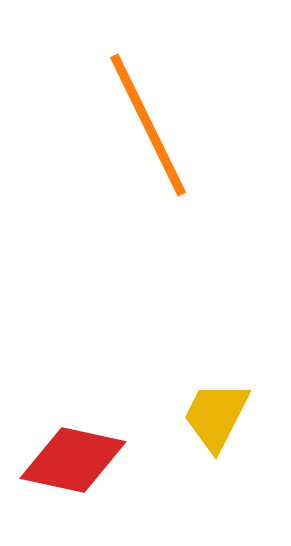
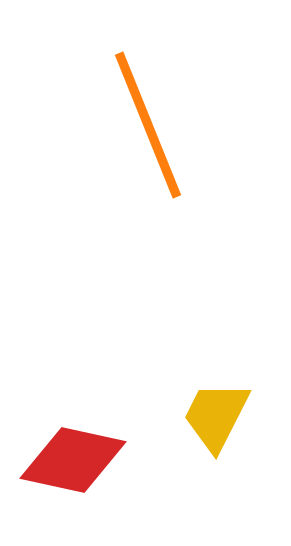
orange line: rotated 4 degrees clockwise
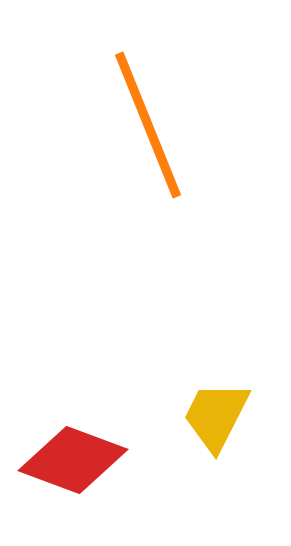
red diamond: rotated 8 degrees clockwise
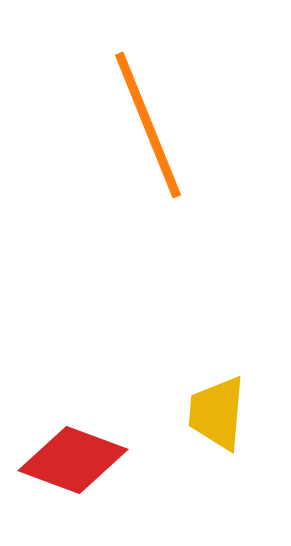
yellow trapezoid: moved 1 px right, 3 px up; rotated 22 degrees counterclockwise
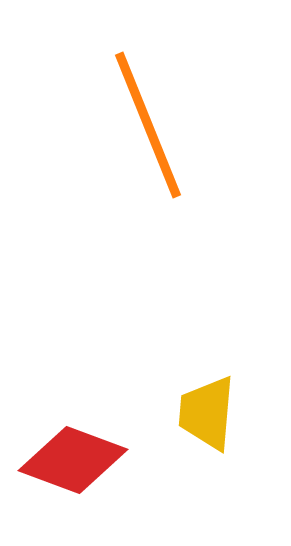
yellow trapezoid: moved 10 px left
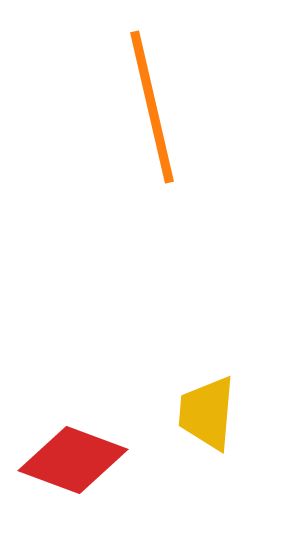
orange line: moved 4 px right, 18 px up; rotated 9 degrees clockwise
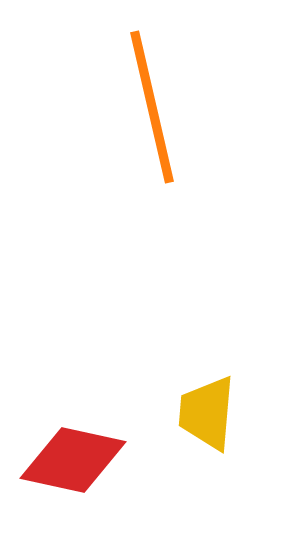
red diamond: rotated 8 degrees counterclockwise
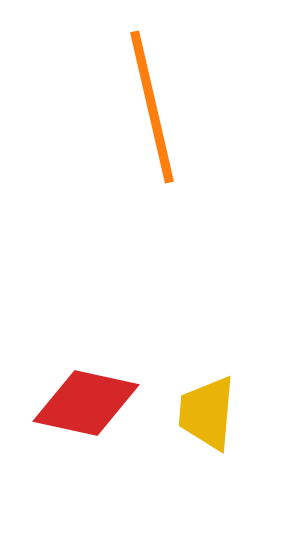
red diamond: moved 13 px right, 57 px up
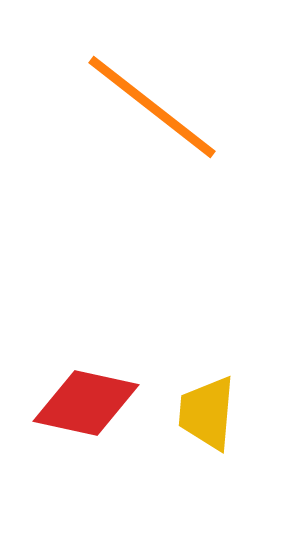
orange line: rotated 39 degrees counterclockwise
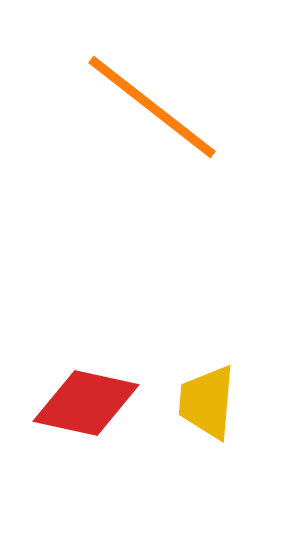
yellow trapezoid: moved 11 px up
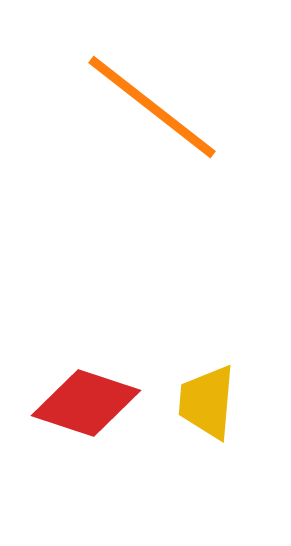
red diamond: rotated 6 degrees clockwise
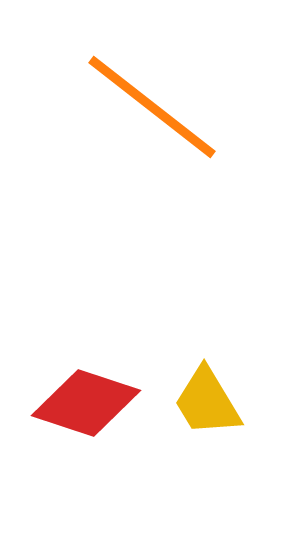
yellow trapezoid: rotated 36 degrees counterclockwise
